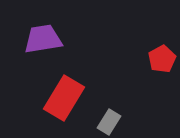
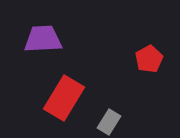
purple trapezoid: rotated 6 degrees clockwise
red pentagon: moved 13 px left
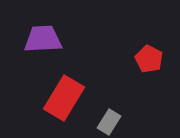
red pentagon: rotated 16 degrees counterclockwise
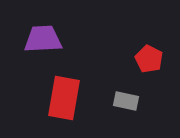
red rectangle: rotated 21 degrees counterclockwise
gray rectangle: moved 17 px right, 21 px up; rotated 70 degrees clockwise
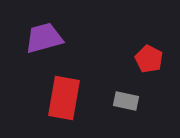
purple trapezoid: moved 1 px right, 1 px up; rotated 12 degrees counterclockwise
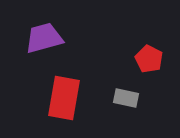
gray rectangle: moved 3 px up
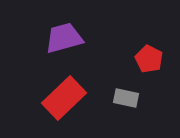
purple trapezoid: moved 20 px right
red rectangle: rotated 36 degrees clockwise
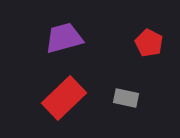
red pentagon: moved 16 px up
